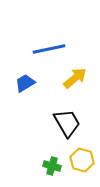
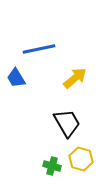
blue line: moved 10 px left
blue trapezoid: moved 9 px left, 5 px up; rotated 90 degrees counterclockwise
yellow hexagon: moved 1 px left, 1 px up
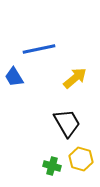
blue trapezoid: moved 2 px left, 1 px up
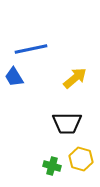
blue line: moved 8 px left
black trapezoid: rotated 120 degrees clockwise
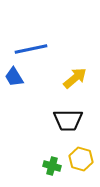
black trapezoid: moved 1 px right, 3 px up
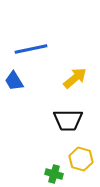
blue trapezoid: moved 4 px down
green cross: moved 2 px right, 8 px down
